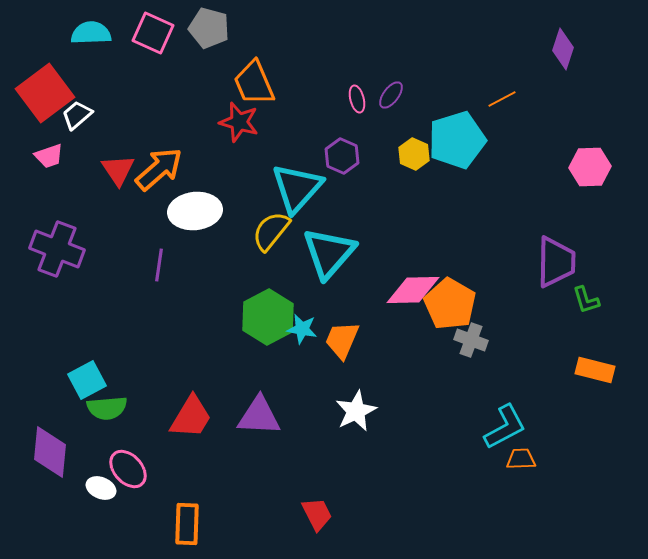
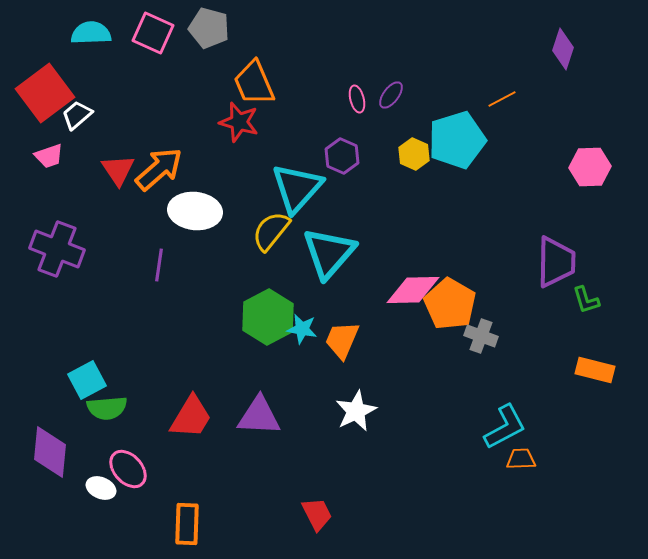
white ellipse at (195, 211): rotated 12 degrees clockwise
gray cross at (471, 340): moved 10 px right, 4 px up
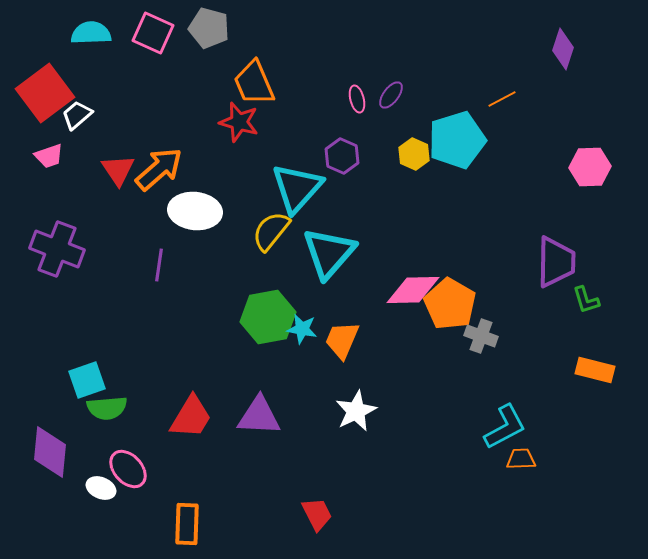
green hexagon at (268, 317): rotated 18 degrees clockwise
cyan square at (87, 380): rotated 9 degrees clockwise
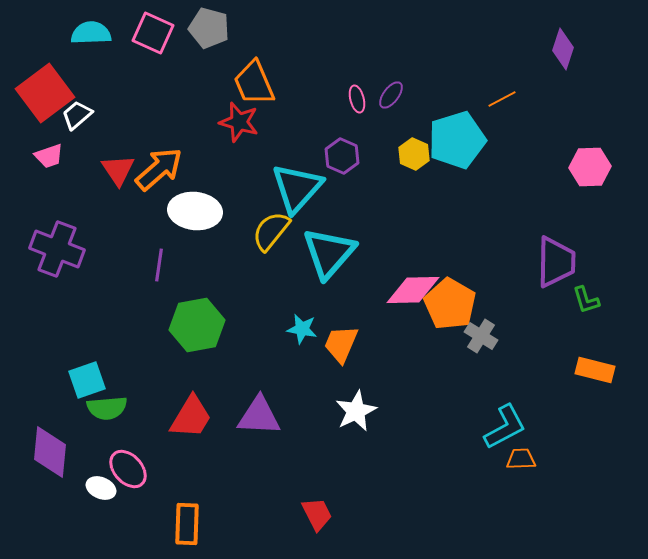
green hexagon at (268, 317): moved 71 px left, 8 px down
gray cross at (481, 336): rotated 12 degrees clockwise
orange trapezoid at (342, 340): moved 1 px left, 4 px down
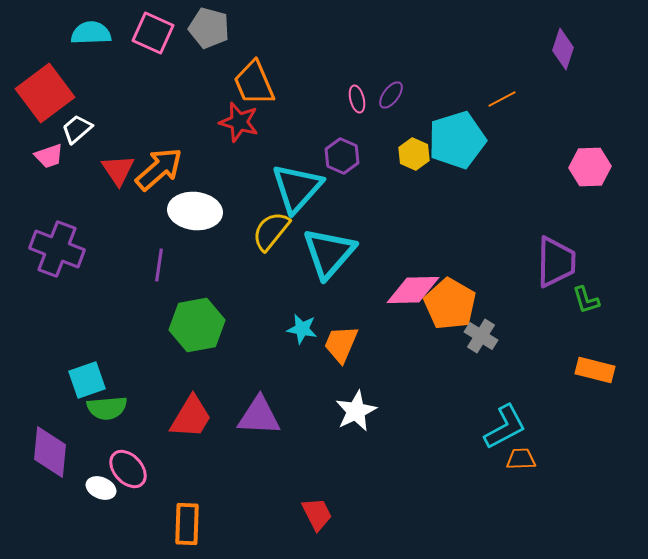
white trapezoid at (77, 115): moved 14 px down
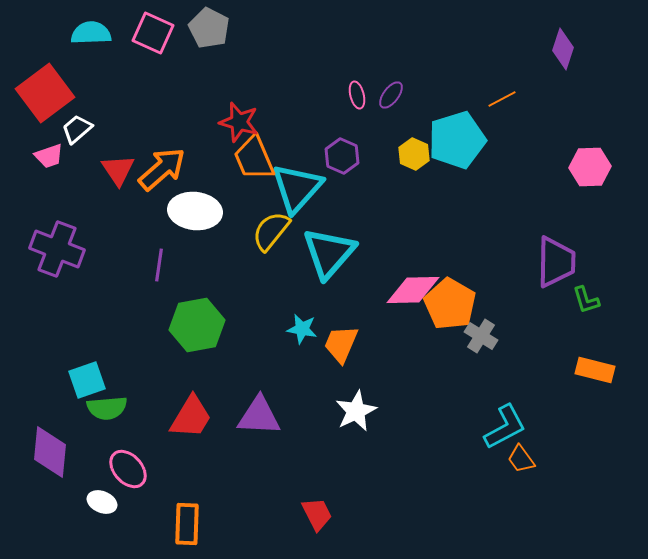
gray pentagon at (209, 28): rotated 12 degrees clockwise
orange trapezoid at (254, 83): moved 75 px down
pink ellipse at (357, 99): moved 4 px up
orange arrow at (159, 169): moved 3 px right
orange trapezoid at (521, 459): rotated 124 degrees counterclockwise
white ellipse at (101, 488): moved 1 px right, 14 px down
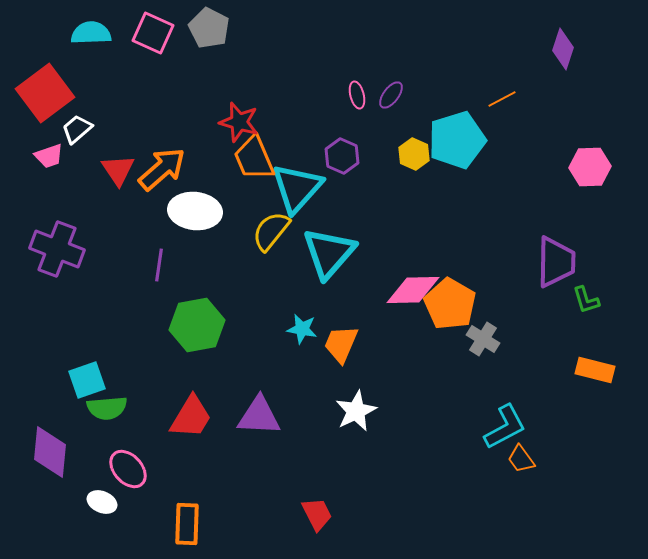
gray cross at (481, 336): moved 2 px right, 3 px down
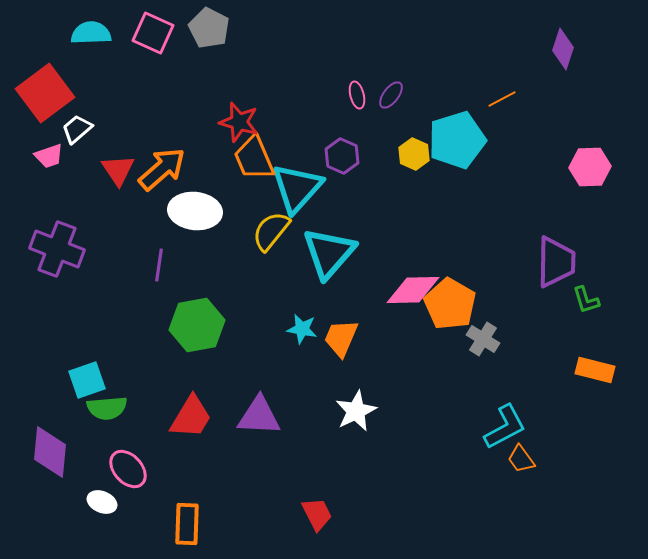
orange trapezoid at (341, 344): moved 6 px up
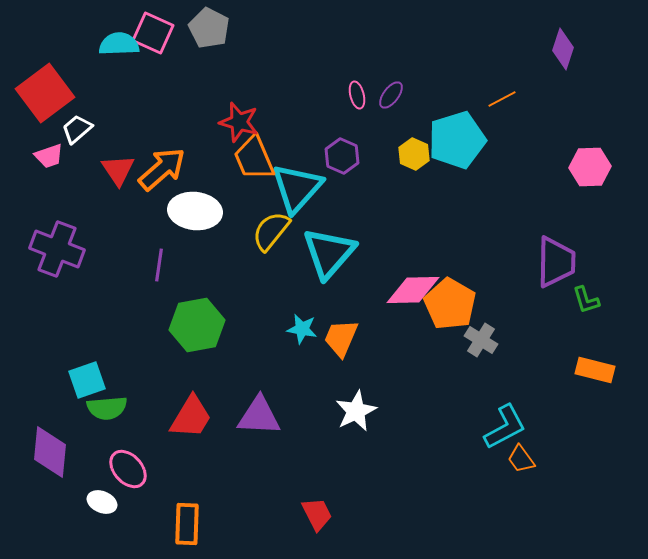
cyan semicircle at (91, 33): moved 28 px right, 11 px down
gray cross at (483, 339): moved 2 px left, 1 px down
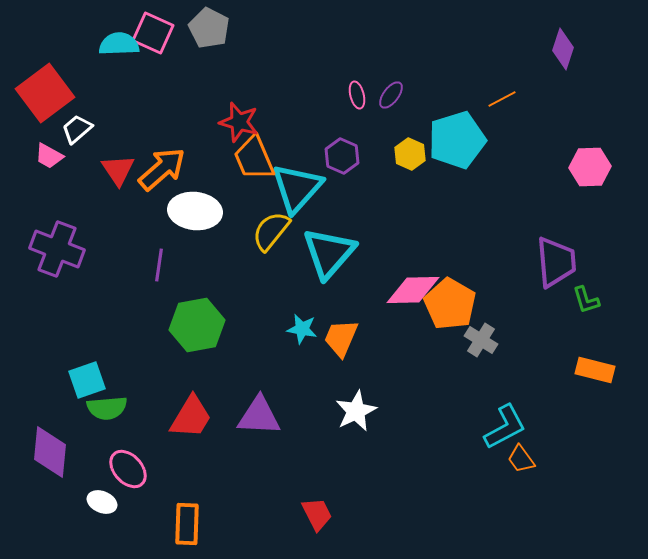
yellow hexagon at (414, 154): moved 4 px left
pink trapezoid at (49, 156): rotated 48 degrees clockwise
purple trapezoid at (556, 262): rotated 6 degrees counterclockwise
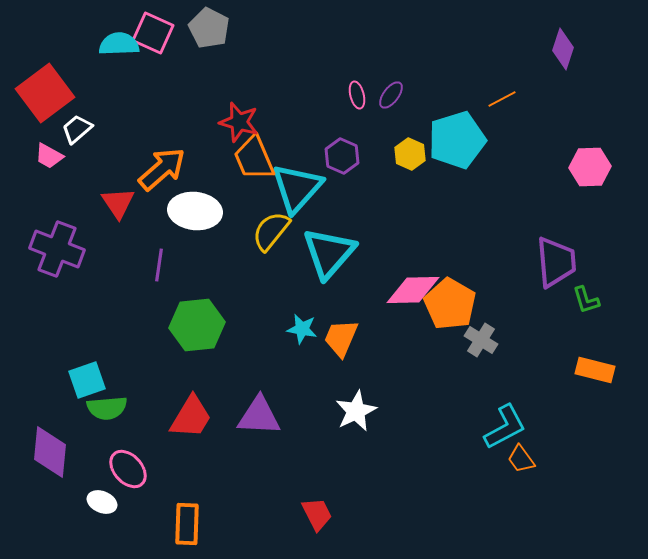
red triangle at (118, 170): moved 33 px down
green hexagon at (197, 325): rotated 4 degrees clockwise
